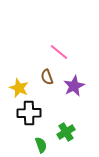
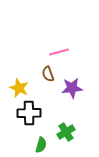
pink line: rotated 54 degrees counterclockwise
brown semicircle: moved 1 px right, 3 px up
purple star: moved 2 px left, 2 px down; rotated 20 degrees clockwise
green semicircle: rotated 35 degrees clockwise
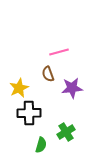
yellow star: rotated 24 degrees clockwise
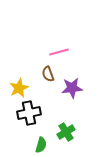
black cross: rotated 10 degrees counterclockwise
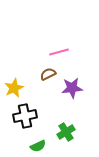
brown semicircle: rotated 84 degrees clockwise
yellow star: moved 5 px left
black cross: moved 4 px left, 3 px down
green semicircle: moved 3 px left, 1 px down; rotated 49 degrees clockwise
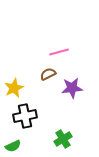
green cross: moved 3 px left, 7 px down
green semicircle: moved 25 px left
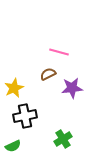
pink line: rotated 30 degrees clockwise
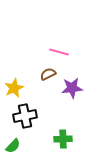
green cross: rotated 30 degrees clockwise
green semicircle: rotated 21 degrees counterclockwise
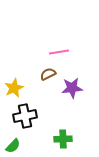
pink line: rotated 24 degrees counterclockwise
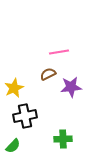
purple star: moved 1 px left, 1 px up
